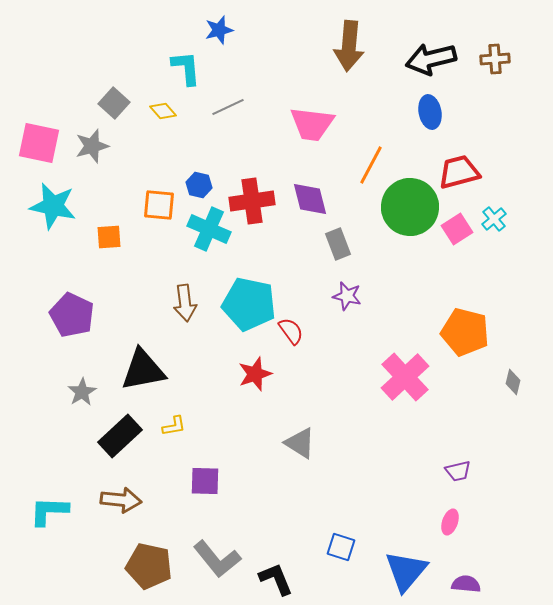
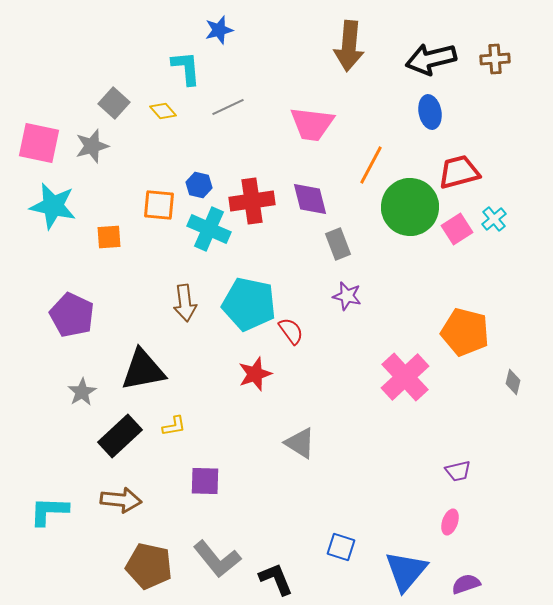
purple semicircle at (466, 584): rotated 24 degrees counterclockwise
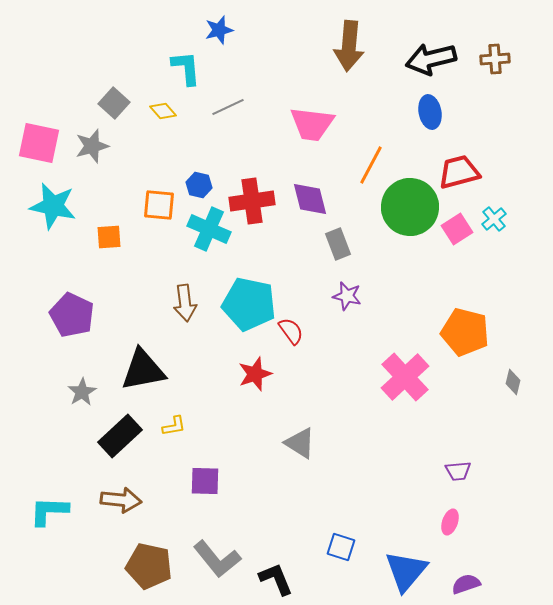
purple trapezoid at (458, 471): rotated 8 degrees clockwise
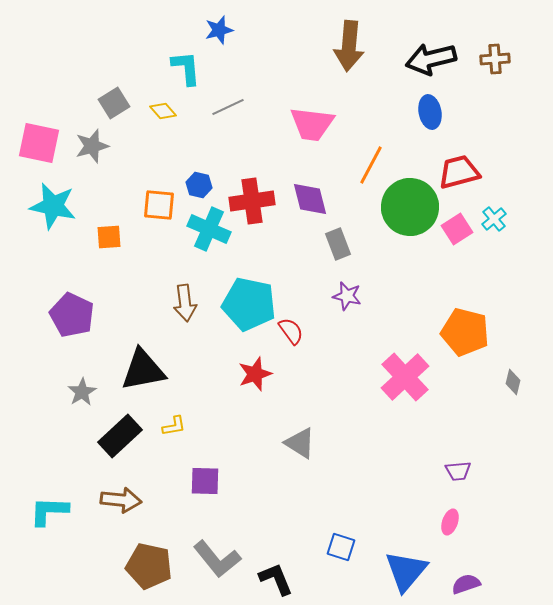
gray square at (114, 103): rotated 16 degrees clockwise
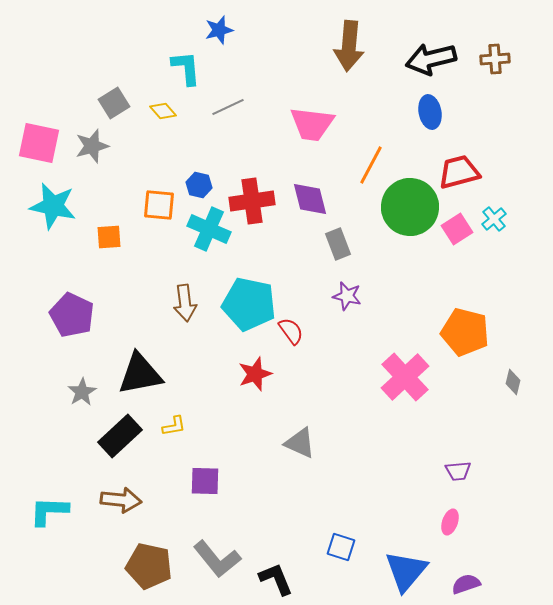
black triangle at (143, 370): moved 3 px left, 4 px down
gray triangle at (300, 443): rotated 8 degrees counterclockwise
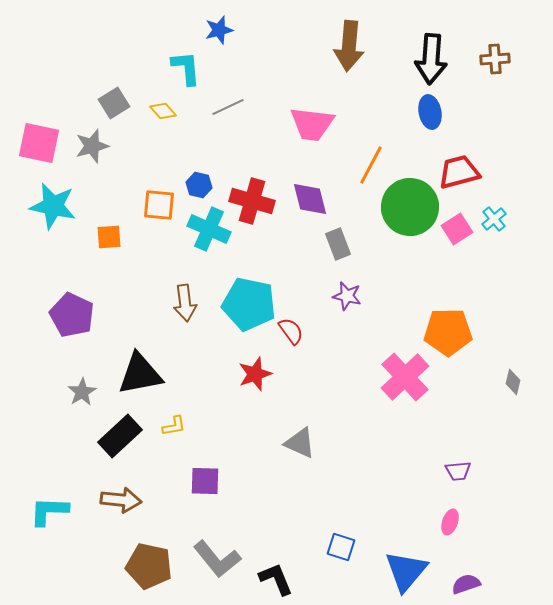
black arrow at (431, 59): rotated 72 degrees counterclockwise
red cross at (252, 201): rotated 24 degrees clockwise
orange pentagon at (465, 332): moved 17 px left; rotated 15 degrees counterclockwise
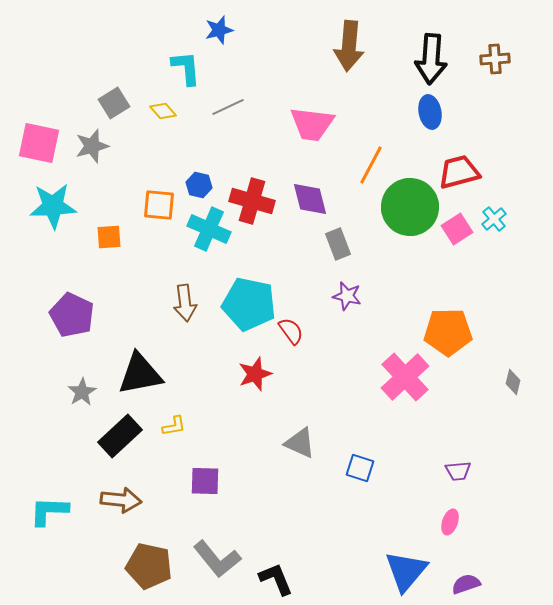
cyan star at (53, 206): rotated 15 degrees counterclockwise
blue square at (341, 547): moved 19 px right, 79 px up
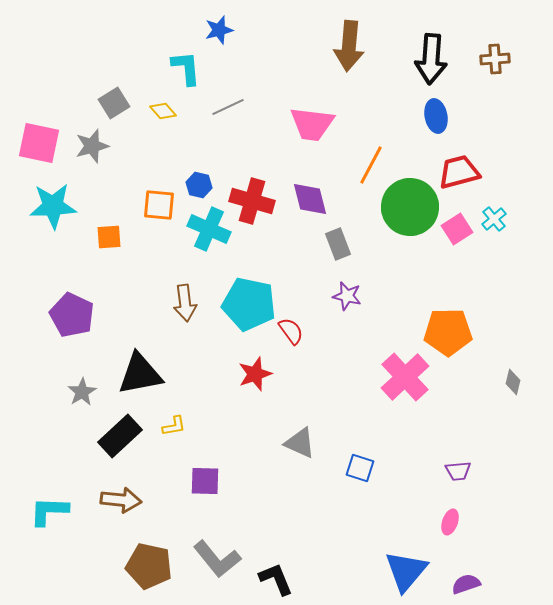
blue ellipse at (430, 112): moved 6 px right, 4 px down
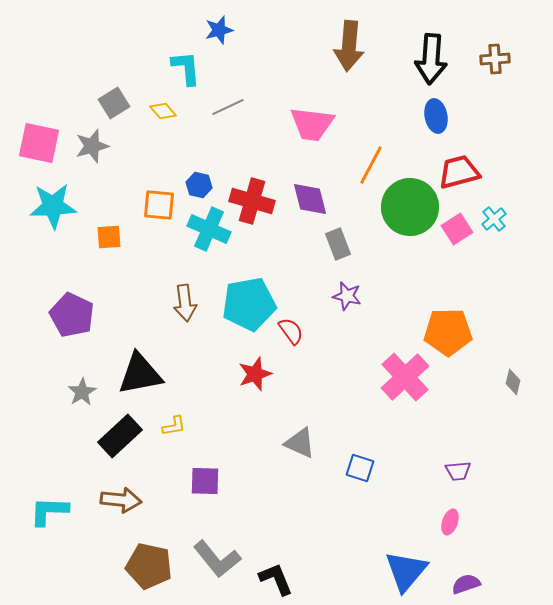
cyan pentagon at (249, 304): rotated 22 degrees counterclockwise
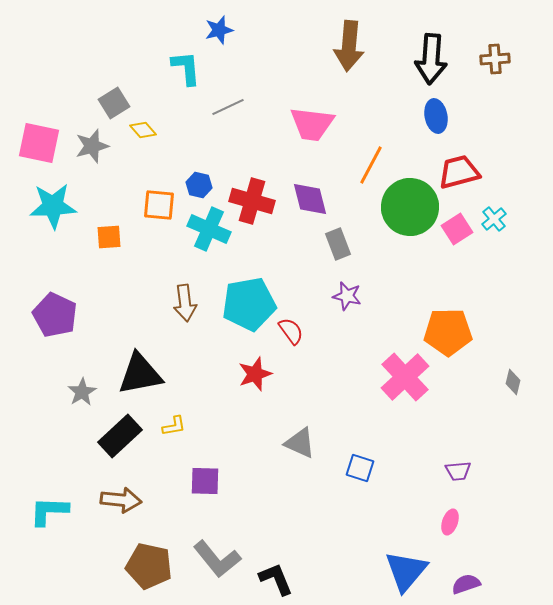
yellow diamond at (163, 111): moved 20 px left, 19 px down
purple pentagon at (72, 315): moved 17 px left
